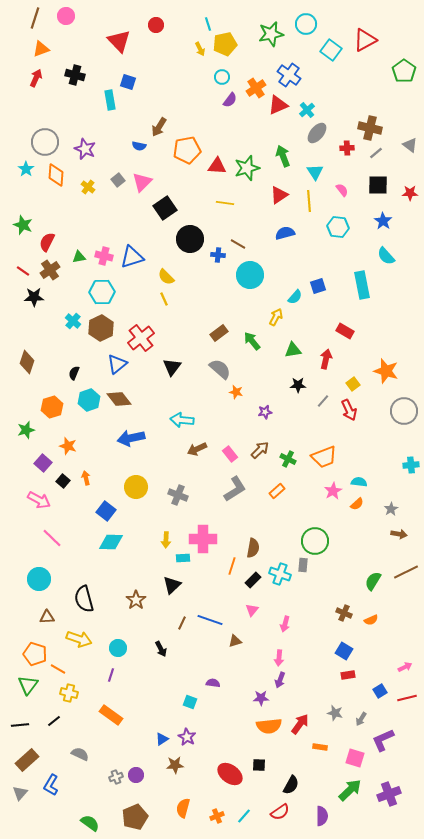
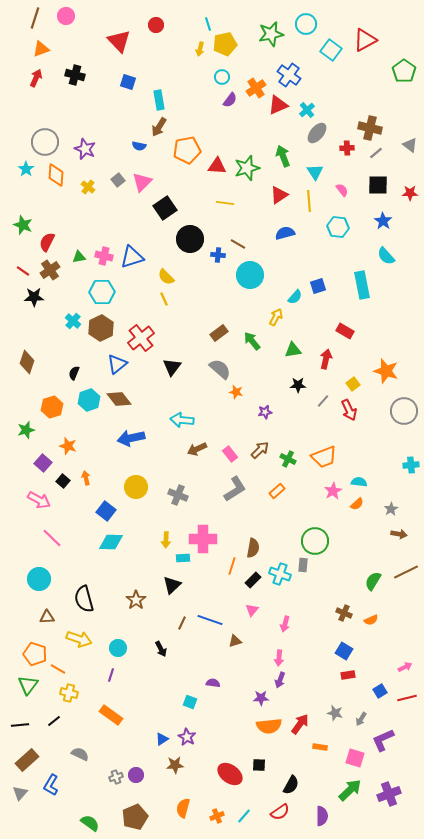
yellow arrow at (200, 49): rotated 40 degrees clockwise
cyan rectangle at (110, 100): moved 49 px right
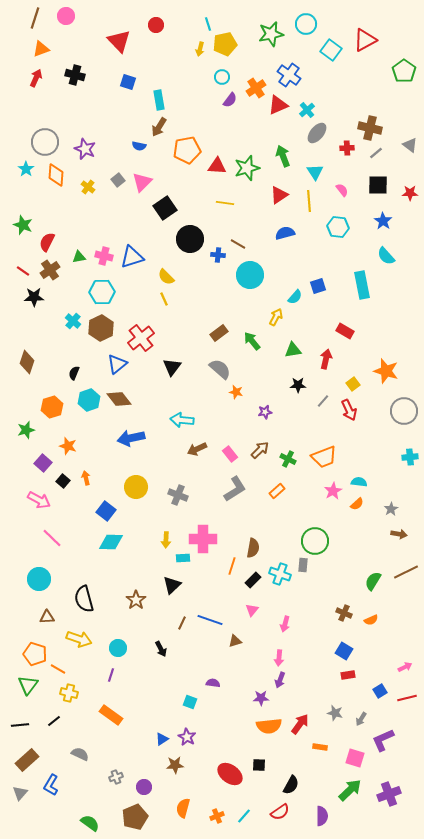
cyan cross at (411, 465): moved 1 px left, 8 px up
purple circle at (136, 775): moved 8 px right, 12 px down
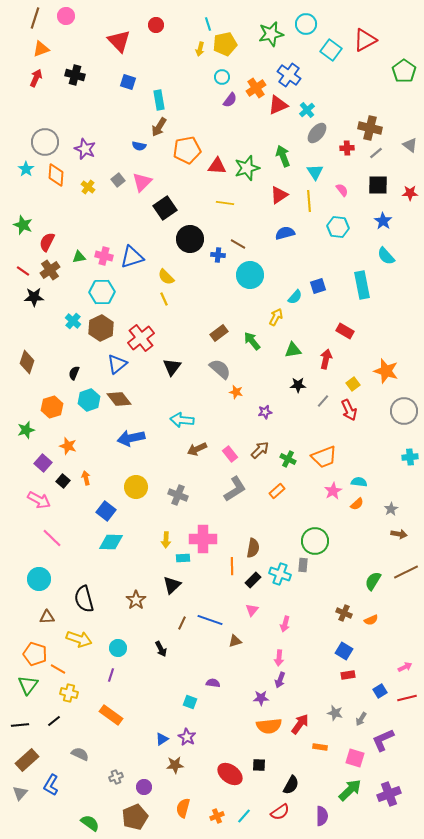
orange line at (232, 566): rotated 18 degrees counterclockwise
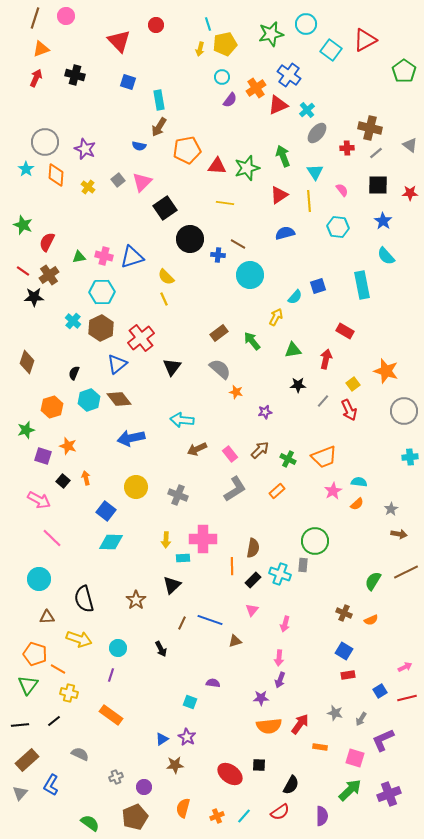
brown cross at (50, 270): moved 1 px left, 5 px down
purple square at (43, 463): moved 7 px up; rotated 24 degrees counterclockwise
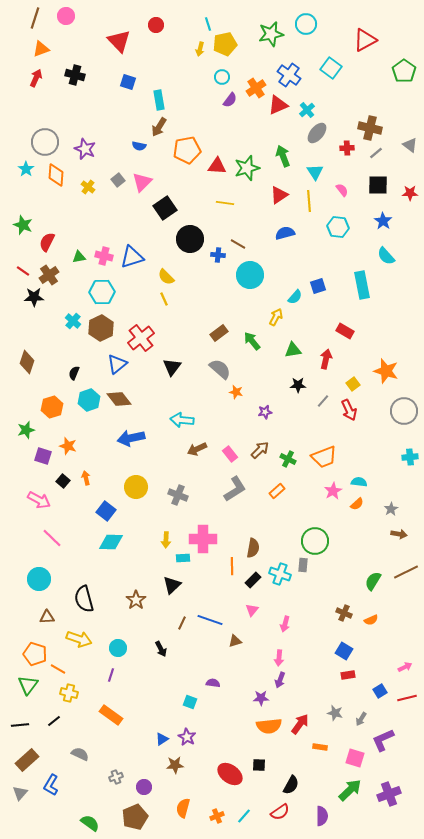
cyan square at (331, 50): moved 18 px down
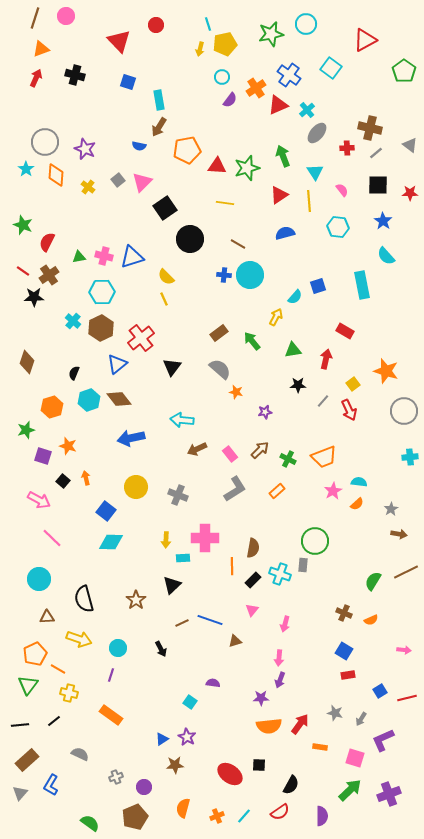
blue cross at (218, 255): moved 6 px right, 20 px down
pink cross at (203, 539): moved 2 px right, 1 px up
brown line at (182, 623): rotated 40 degrees clockwise
orange pentagon at (35, 654): rotated 30 degrees clockwise
pink arrow at (405, 667): moved 1 px left, 17 px up; rotated 32 degrees clockwise
cyan square at (190, 702): rotated 16 degrees clockwise
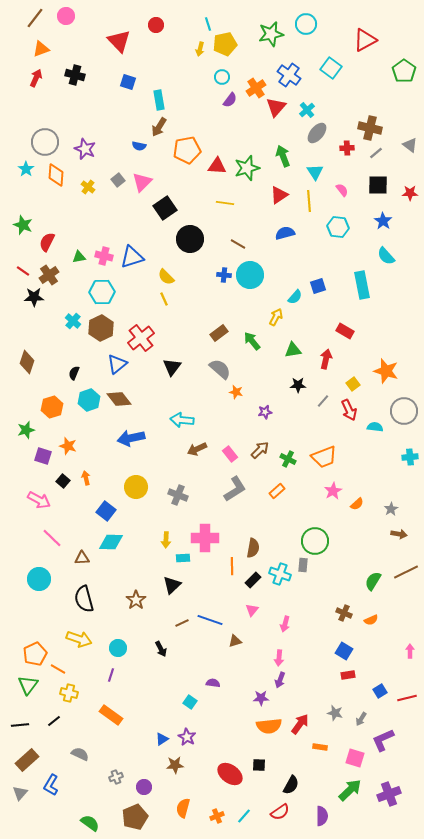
brown line at (35, 18): rotated 20 degrees clockwise
red triangle at (278, 105): moved 2 px left, 2 px down; rotated 25 degrees counterclockwise
cyan semicircle at (359, 482): moved 16 px right, 55 px up
brown triangle at (47, 617): moved 35 px right, 59 px up
pink arrow at (404, 650): moved 6 px right, 1 px down; rotated 96 degrees counterclockwise
